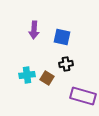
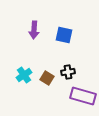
blue square: moved 2 px right, 2 px up
black cross: moved 2 px right, 8 px down
cyan cross: moved 3 px left; rotated 28 degrees counterclockwise
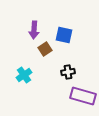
brown square: moved 2 px left, 29 px up; rotated 24 degrees clockwise
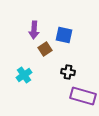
black cross: rotated 16 degrees clockwise
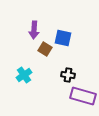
blue square: moved 1 px left, 3 px down
brown square: rotated 24 degrees counterclockwise
black cross: moved 3 px down
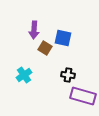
brown square: moved 1 px up
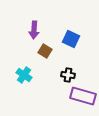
blue square: moved 8 px right, 1 px down; rotated 12 degrees clockwise
brown square: moved 3 px down
cyan cross: rotated 21 degrees counterclockwise
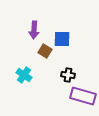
blue square: moved 9 px left; rotated 24 degrees counterclockwise
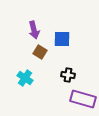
purple arrow: rotated 18 degrees counterclockwise
brown square: moved 5 px left, 1 px down
cyan cross: moved 1 px right, 3 px down
purple rectangle: moved 3 px down
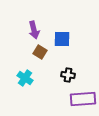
purple rectangle: rotated 20 degrees counterclockwise
